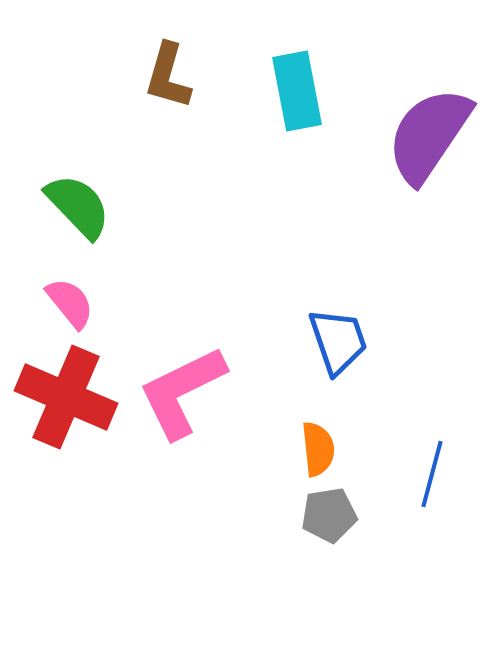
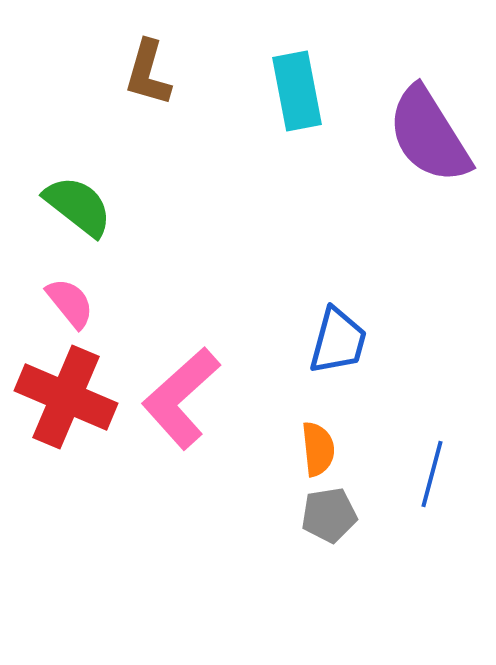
brown L-shape: moved 20 px left, 3 px up
purple semicircle: rotated 66 degrees counterclockwise
green semicircle: rotated 8 degrees counterclockwise
blue trapezoid: rotated 34 degrees clockwise
pink L-shape: moved 1 px left, 6 px down; rotated 16 degrees counterclockwise
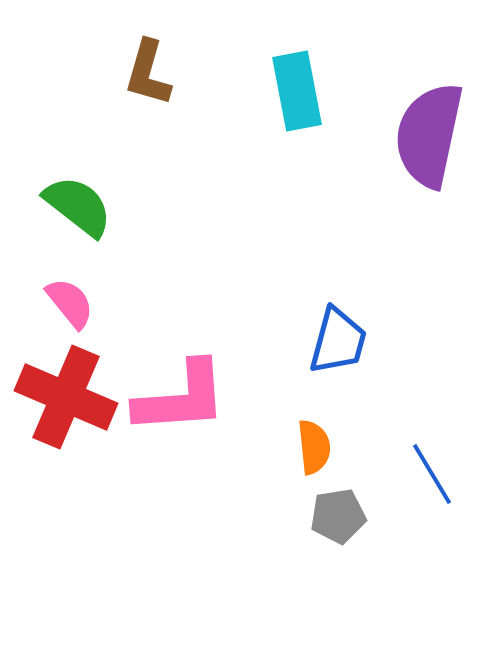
purple semicircle: rotated 44 degrees clockwise
pink L-shape: rotated 142 degrees counterclockwise
orange semicircle: moved 4 px left, 2 px up
blue line: rotated 46 degrees counterclockwise
gray pentagon: moved 9 px right, 1 px down
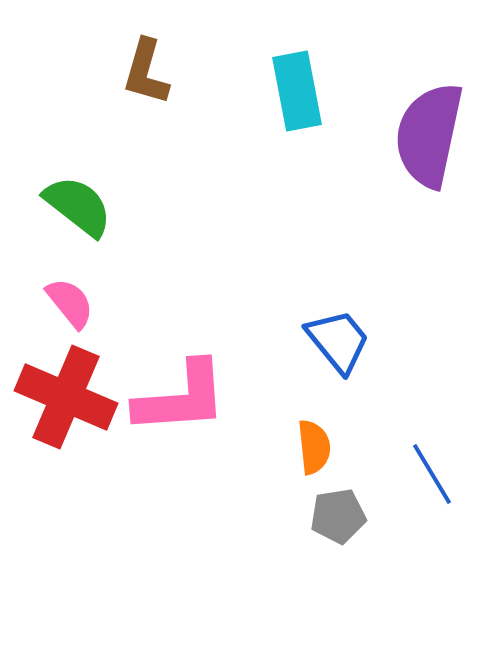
brown L-shape: moved 2 px left, 1 px up
blue trapezoid: rotated 54 degrees counterclockwise
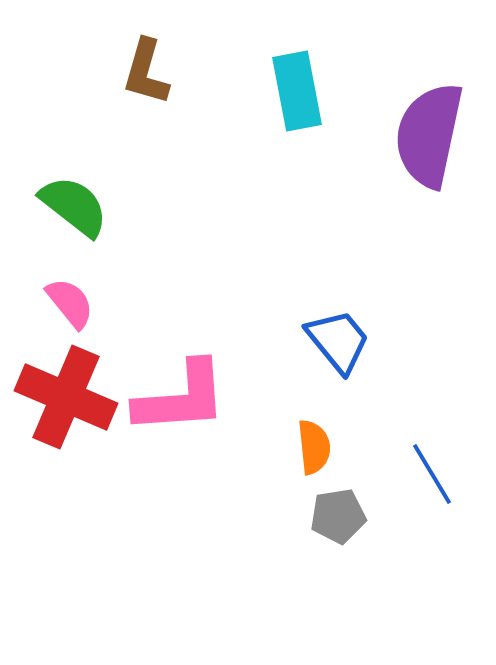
green semicircle: moved 4 px left
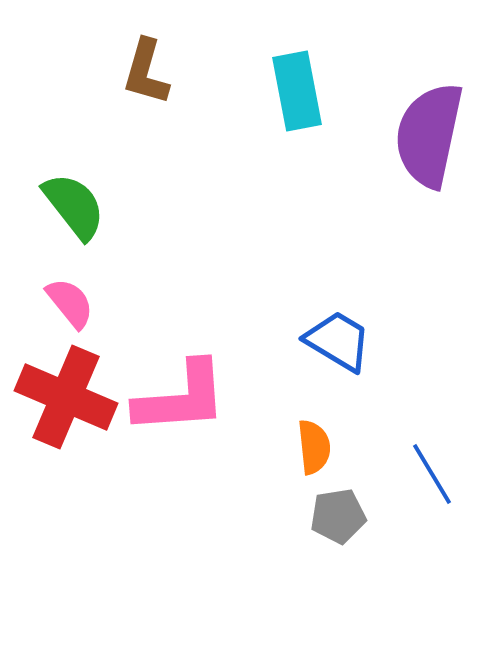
green semicircle: rotated 14 degrees clockwise
blue trapezoid: rotated 20 degrees counterclockwise
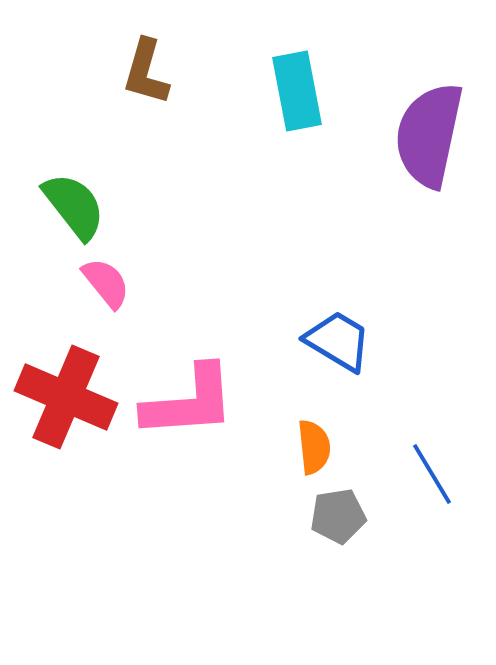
pink semicircle: moved 36 px right, 20 px up
pink L-shape: moved 8 px right, 4 px down
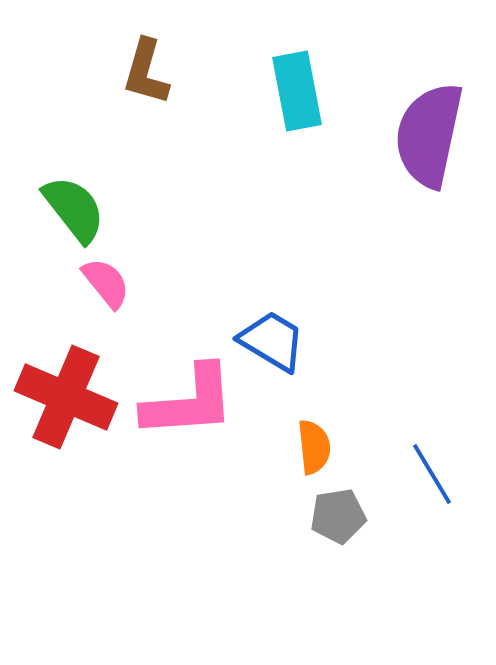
green semicircle: moved 3 px down
blue trapezoid: moved 66 px left
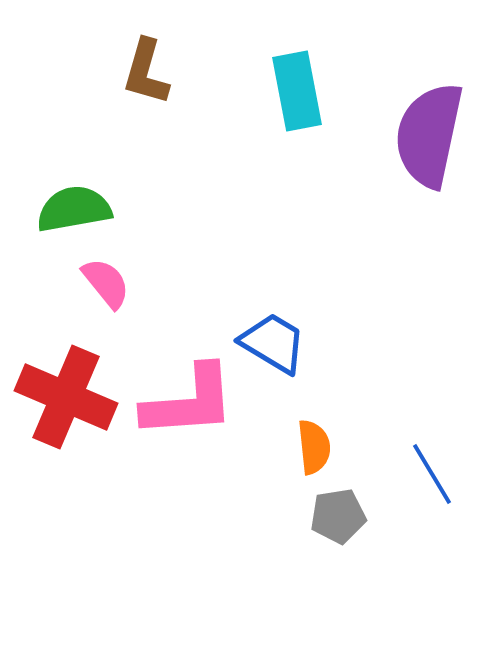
green semicircle: rotated 62 degrees counterclockwise
blue trapezoid: moved 1 px right, 2 px down
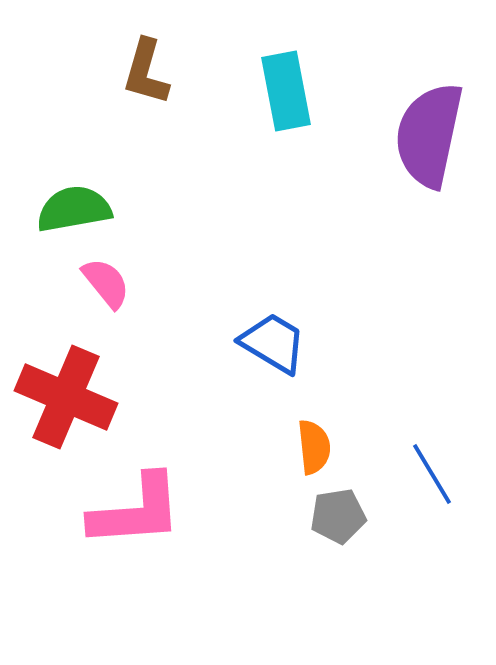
cyan rectangle: moved 11 px left
pink L-shape: moved 53 px left, 109 px down
